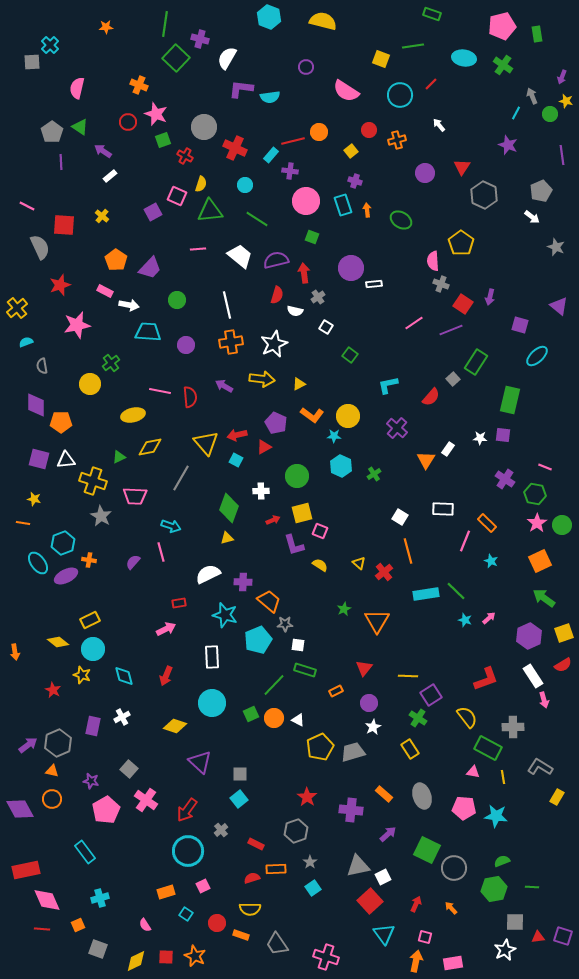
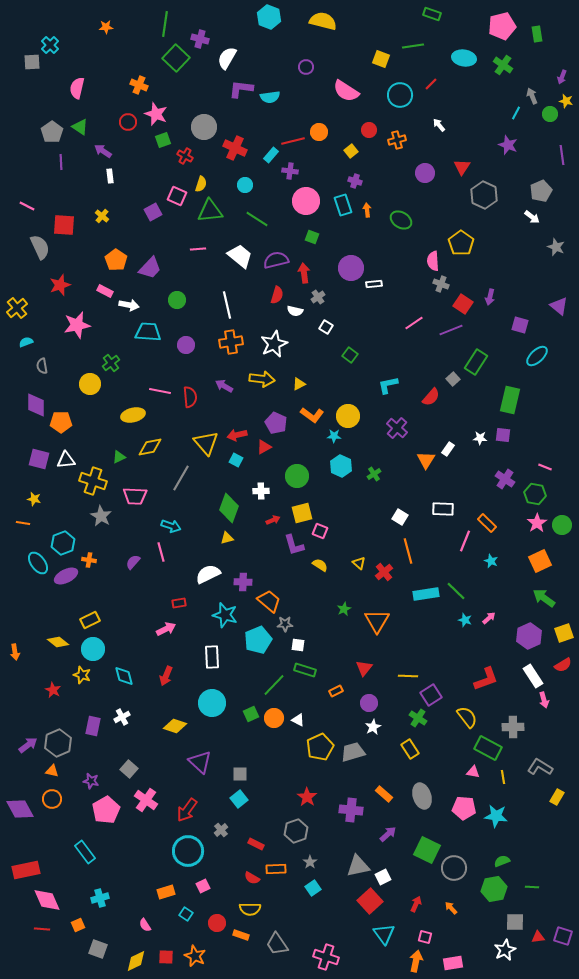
white rectangle at (110, 176): rotated 56 degrees counterclockwise
red semicircle at (252, 878): rotated 133 degrees counterclockwise
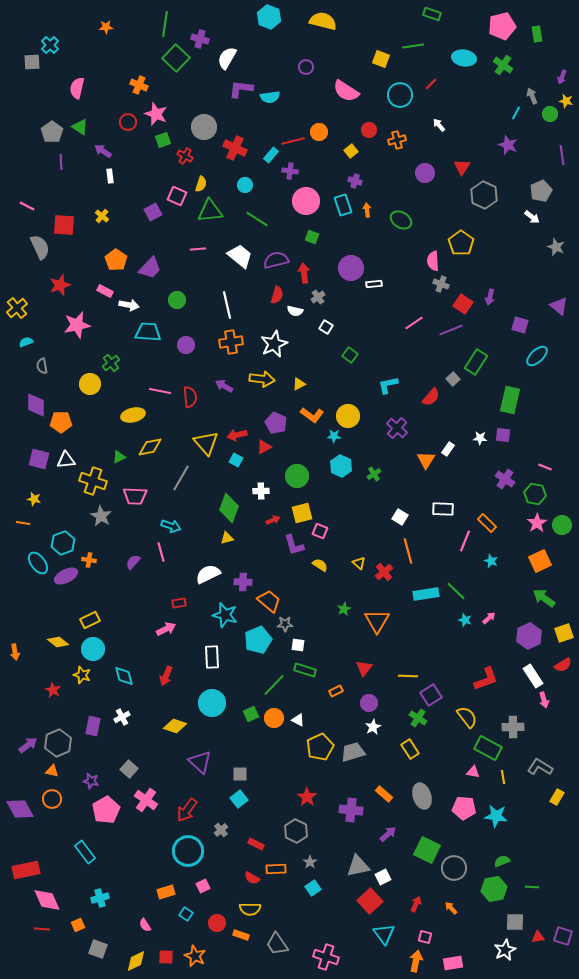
gray hexagon at (296, 831): rotated 15 degrees counterclockwise
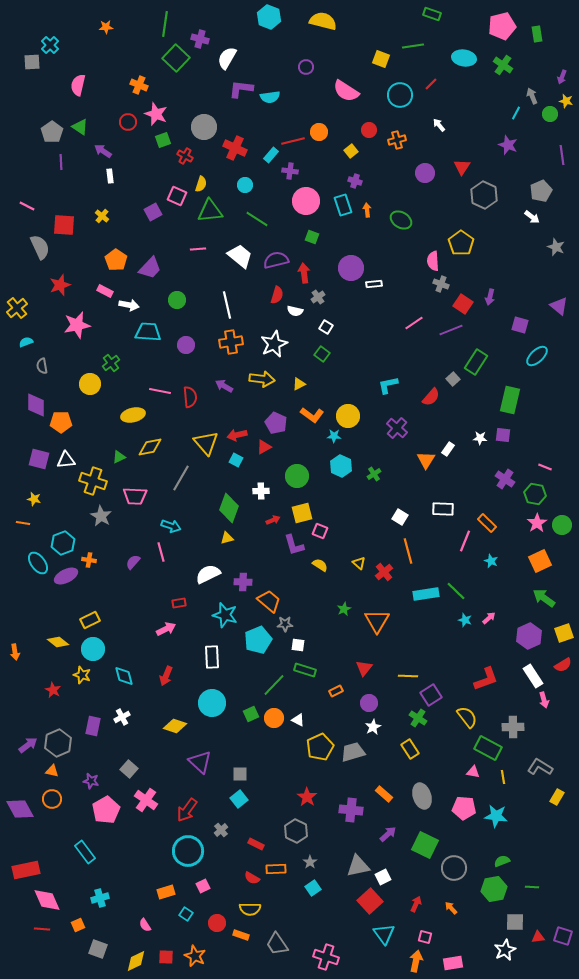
pink semicircle at (77, 88): moved 1 px right, 3 px up
green square at (350, 355): moved 28 px left, 1 px up
green square at (427, 850): moved 2 px left, 5 px up
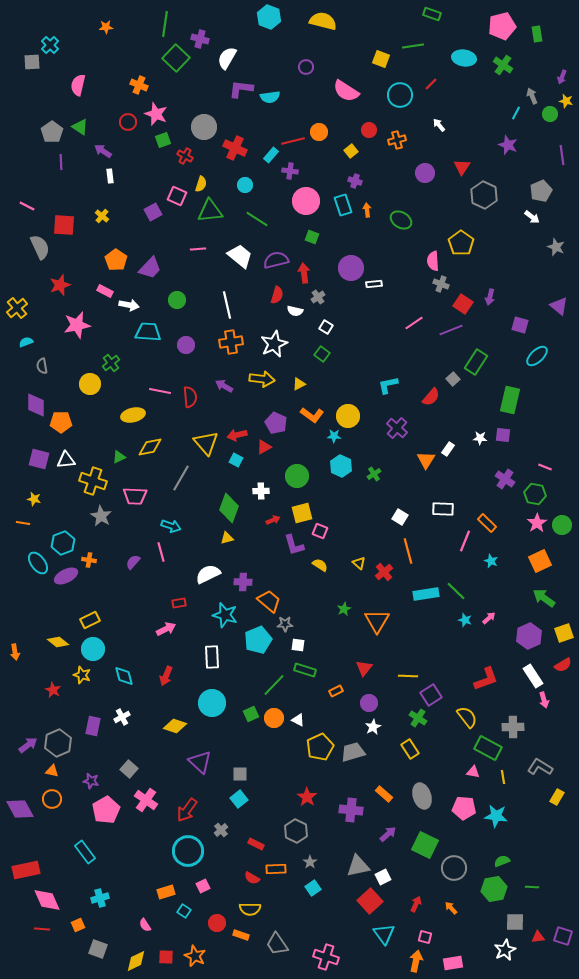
cyan square at (186, 914): moved 2 px left, 3 px up
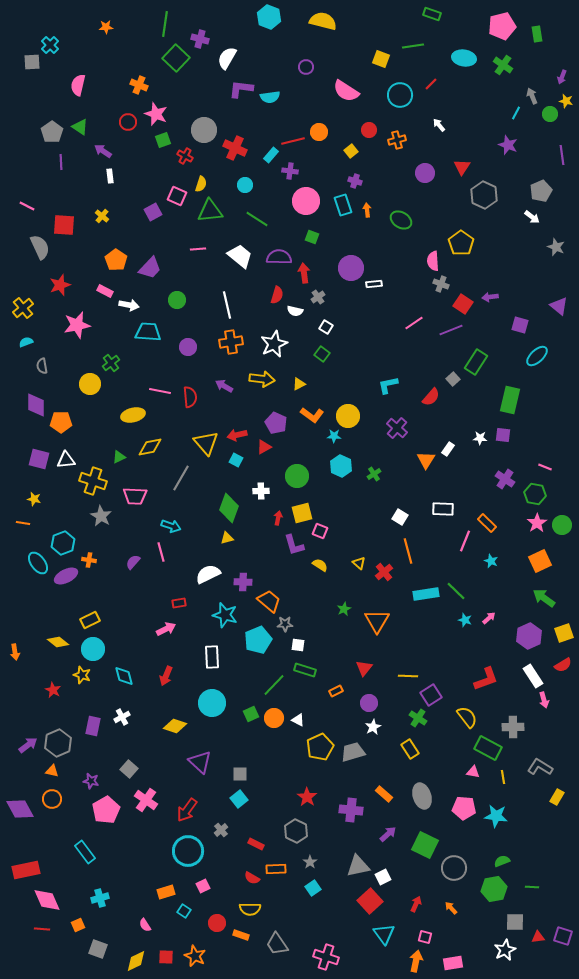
gray circle at (204, 127): moved 3 px down
purple semicircle at (276, 260): moved 3 px right, 3 px up; rotated 15 degrees clockwise
purple arrow at (490, 297): rotated 70 degrees clockwise
yellow cross at (17, 308): moved 6 px right
purple circle at (186, 345): moved 2 px right, 2 px down
red arrow at (273, 520): moved 5 px right, 2 px up; rotated 56 degrees counterclockwise
